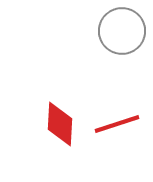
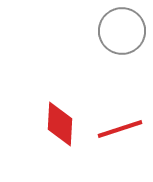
red line: moved 3 px right, 5 px down
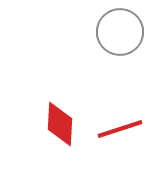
gray circle: moved 2 px left, 1 px down
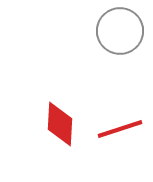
gray circle: moved 1 px up
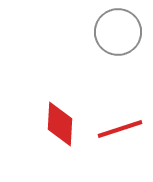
gray circle: moved 2 px left, 1 px down
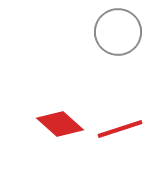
red diamond: rotated 51 degrees counterclockwise
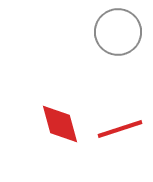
red diamond: rotated 33 degrees clockwise
